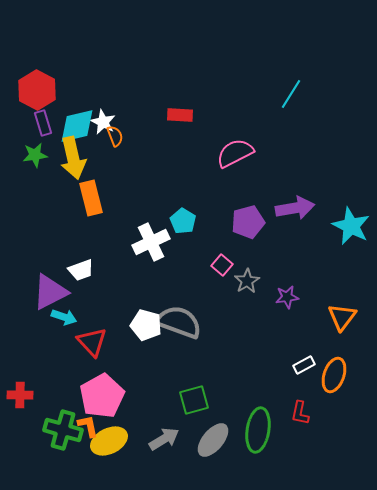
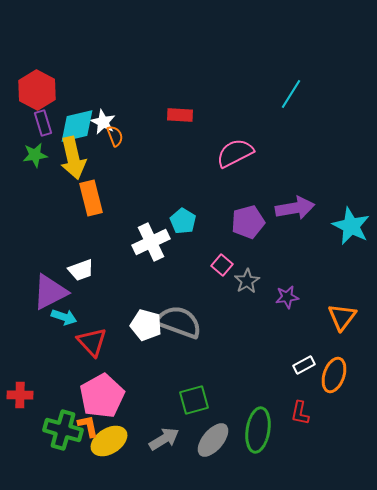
yellow ellipse: rotated 6 degrees counterclockwise
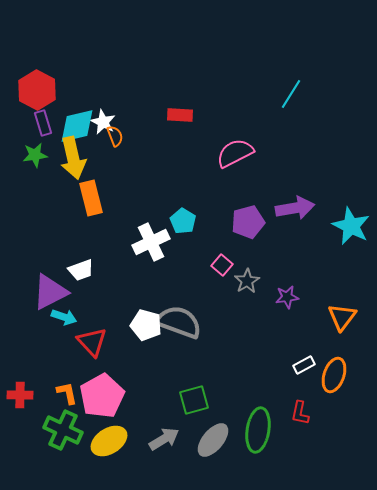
orange L-shape: moved 21 px left, 33 px up
green cross: rotated 9 degrees clockwise
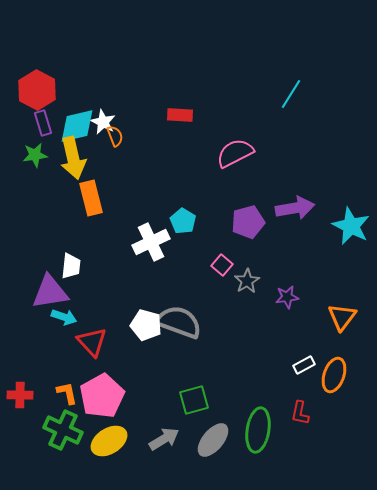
white trapezoid: moved 10 px left, 4 px up; rotated 64 degrees counterclockwise
purple triangle: rotated 18 degrees clockwise
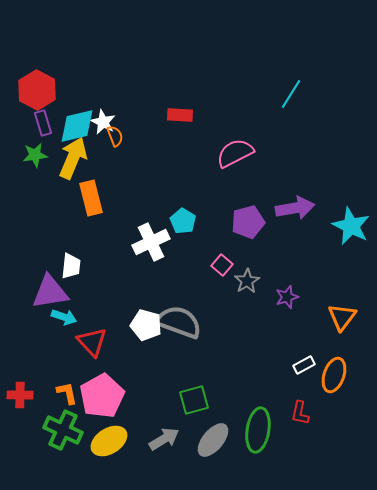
yellow arrow: rotated 144 degrees counterclockwise
purple star: rotated 10 degrees counterclockwise
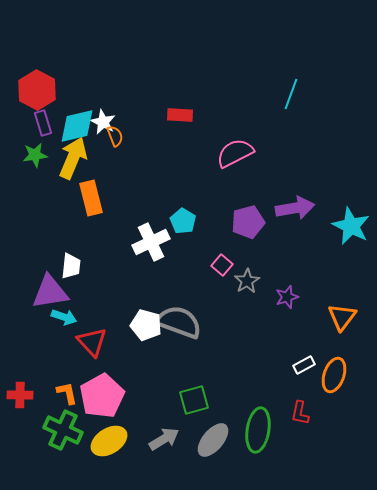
cyan line: rotated 12 degrees counterclockwise
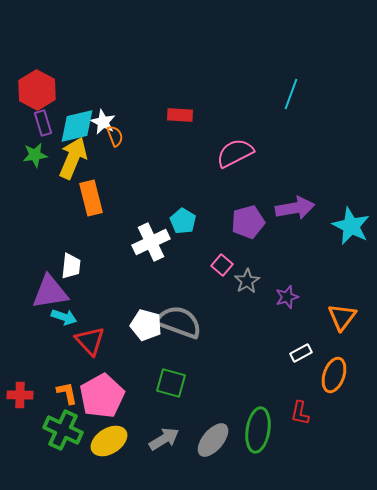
red triangle: moved 2 px left, 1 px up
white rectangle: moved 3 px left, 12 px up
green square: moved 23 px left, 17 px up; rotated 32 degrees clockwise
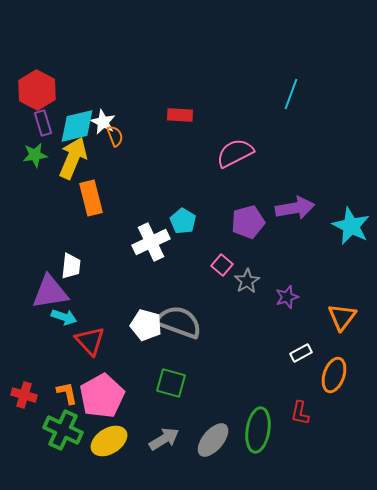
red cross: moved 4 px right; rotated 15 degrees clockwise
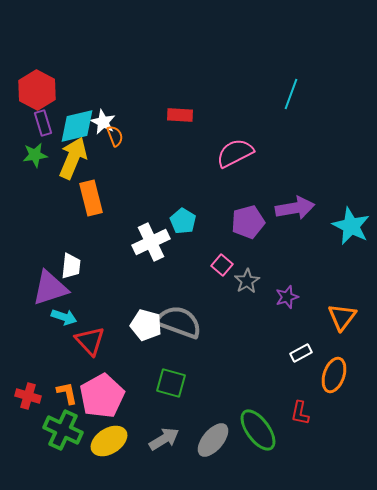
purple triangle: moved 4 px up; rotated 9 degrees counterclockwise
red cross: moved 4 px right, 1 px down
green ellipse: rotated 45 degrees counterclockwise
